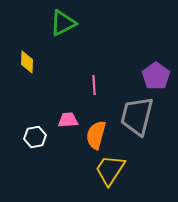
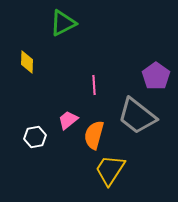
gray trapezoid: rotated 66 degrees counterclockwise
pink trapezoid: rotated 35 degrees counterclockwise
orange semicircle: moved 2 px left
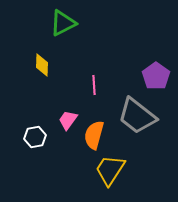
yellow diamond: moved 15 px right, 3 px down
pink trapezoid: rotated 15 degrees counterclockwise
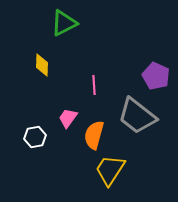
green triangle: moved 1 px right
purple pentagon: rotated 12 degrees counterclockwise
pink trapezoid: moved 2 px up
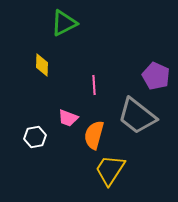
pink trapezoid: rotated 105 degrees counterclockwise
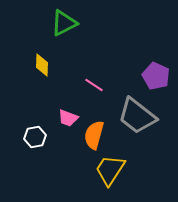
pink line: rotated 54 degrees counterclockwise
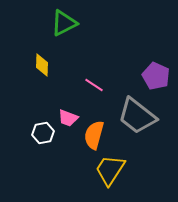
white hexagon: moved 8 px right, 4 px up
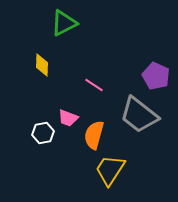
gray trapezoid: moved 2 px right, 1 px up
